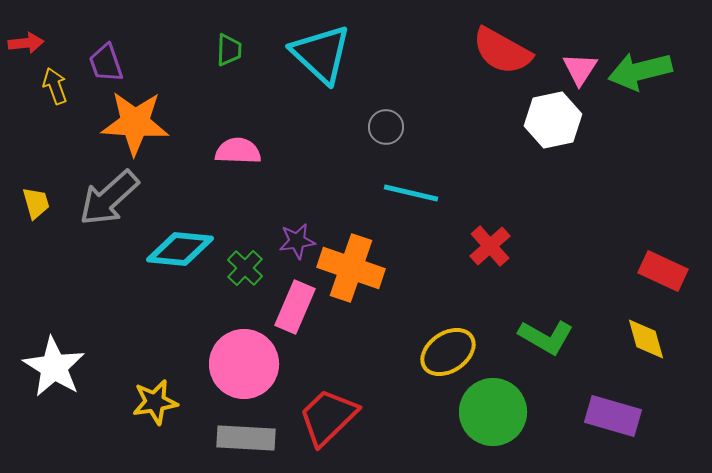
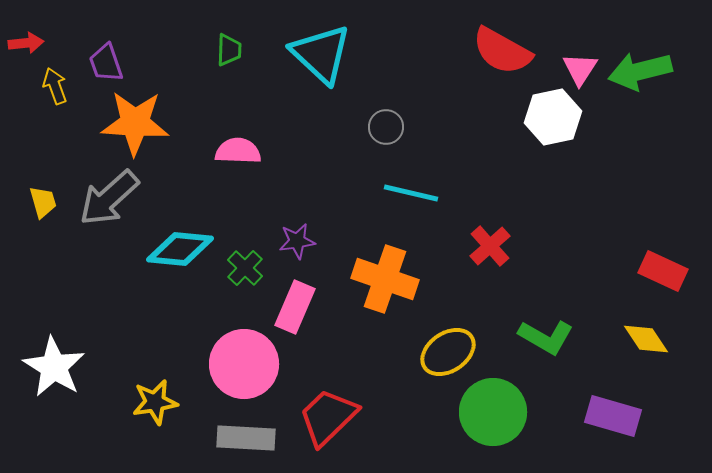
white hexagon: moved 3 px up
yellow trapezoid: moved 7 px right, 1 px up
orange cross: moved 34 px right, 11 px down
yellow diamond: rotated 18 degrees counterclockwise
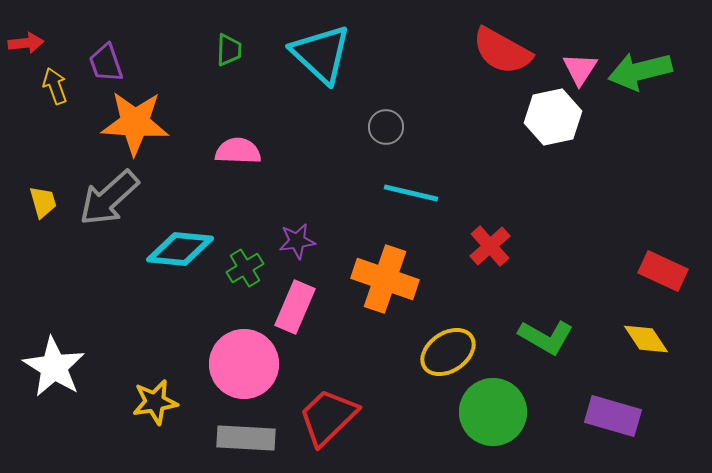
green cross: rotated 15 degrees clockwise
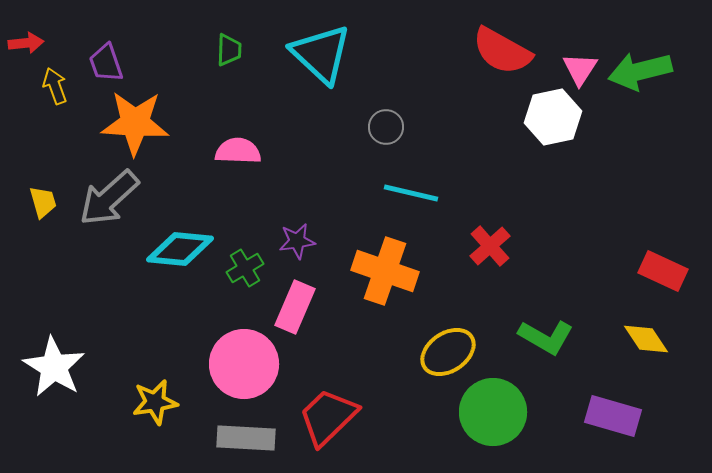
orange cross: moved 8 px up
